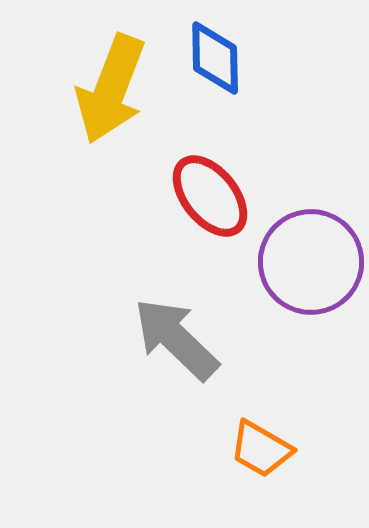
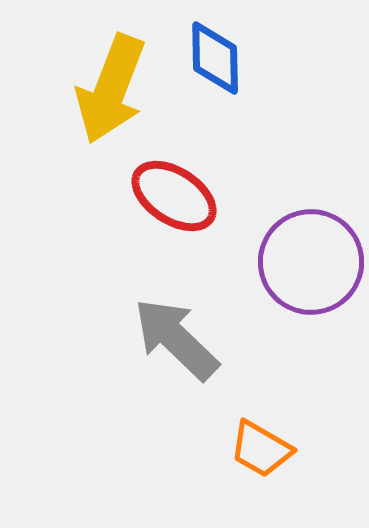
red ellipse: moved 36 px left; rotated 18 degrees counterclockwise
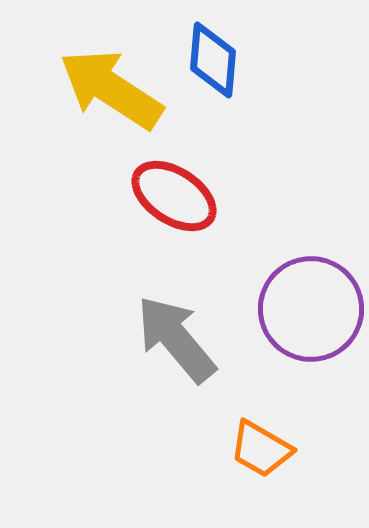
blue diamond: moved 2 px left, 2 px down; rotated 6 degrees clockwise
yellow arrow: rotated 102 degrees clockwise
purple circle: moved 47 px down
gray arrow: rotated 6 degrees clockwise
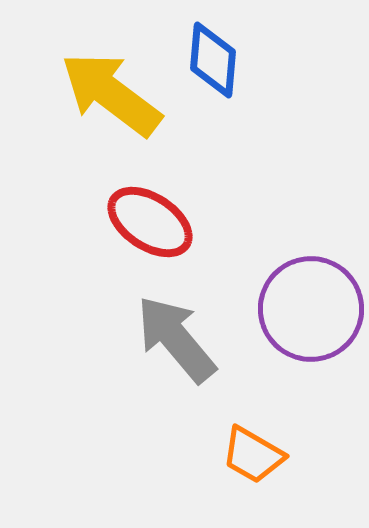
yellow arrow: moved 5 px down; rotated 4 degrees clockwise
red ellipse: moved 24 px left, 26 px down
orange trapezoid: moved 8 px left, 6 px down
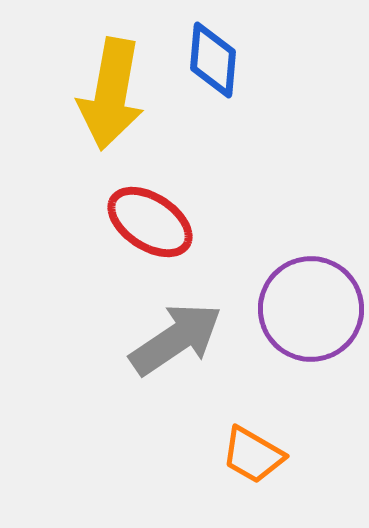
yellow arrow: rotated 117 degrees counterclockwise
gray arrow: rotated 96 degrees clockwise
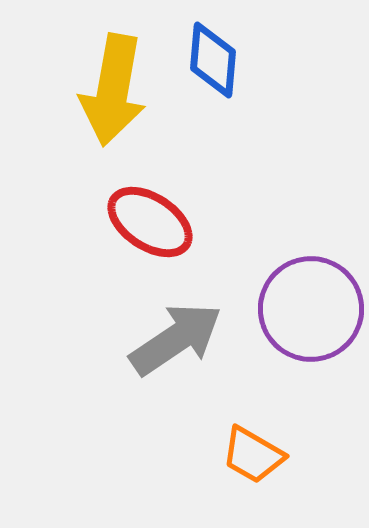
yellow arrow: moved 2 px right, 4 px up
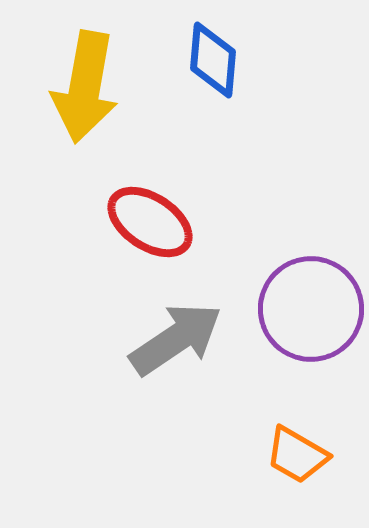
yellow arrow: moved 28 px left, 3 px up
orange trapezoid: moved 44 px right
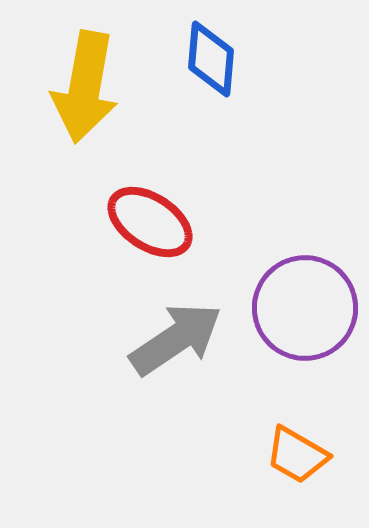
blue diamond: moved 2 px left, 1 px up
purple circle: moved 6 px left, 1 px up
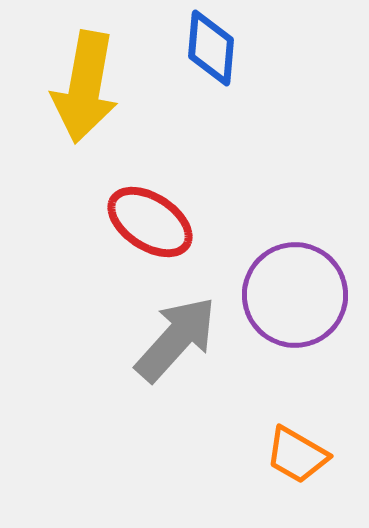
blue diamond: moved 11 px up
purple circle: moved 10 px left, 13 px up
gray arrow: rotated 14 degrees counterclockwise
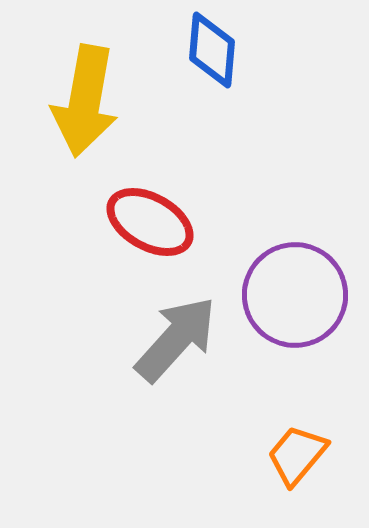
blue diamond: moved 1 px right, 2 px down
yellow arrow: moved 14 px down
red ellipse: rotated 4 degrees counterclockwise
orange trapezoid: rotated 100 degrees clockwise
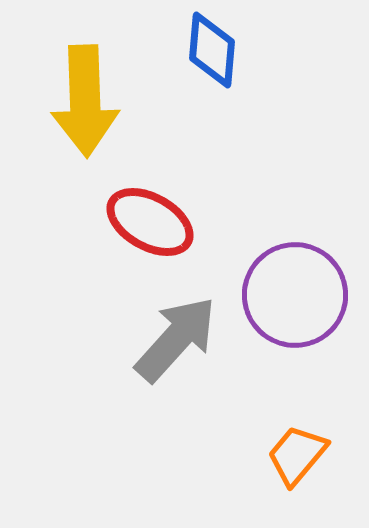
yellow arrow: rotated 12 degrees counterclockwise
